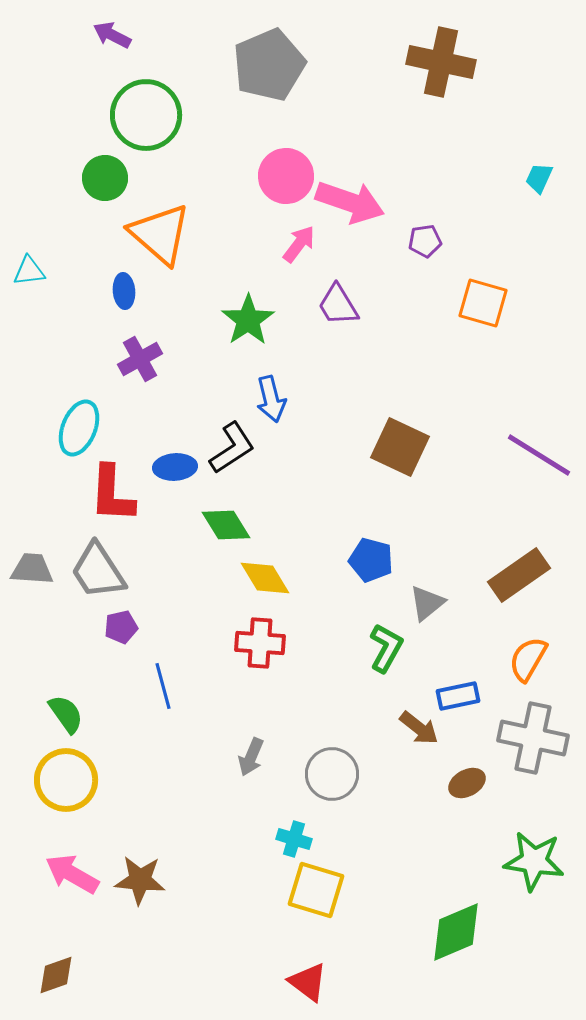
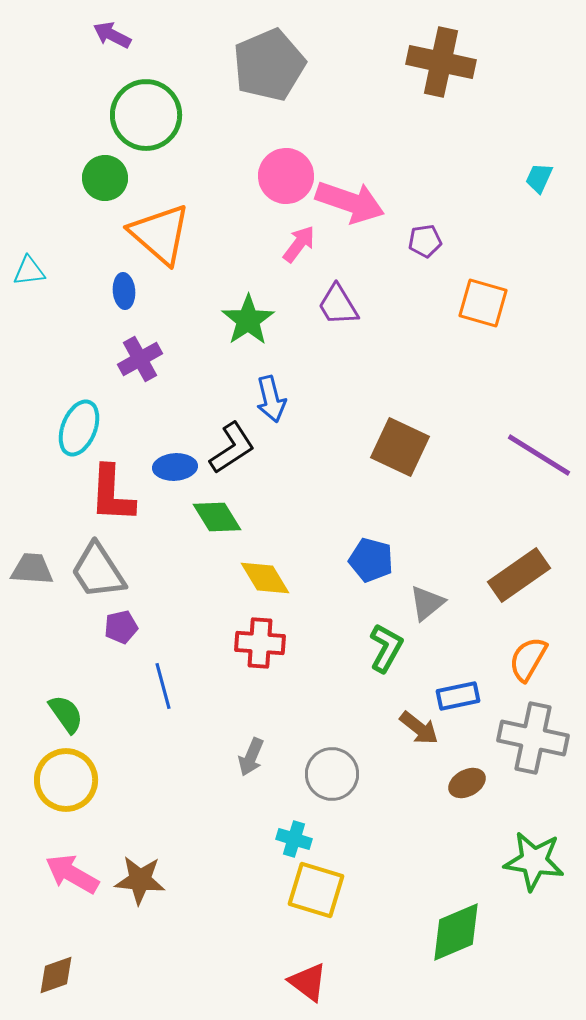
green diamond at (226, 525): moved 9 px left, 8 px up
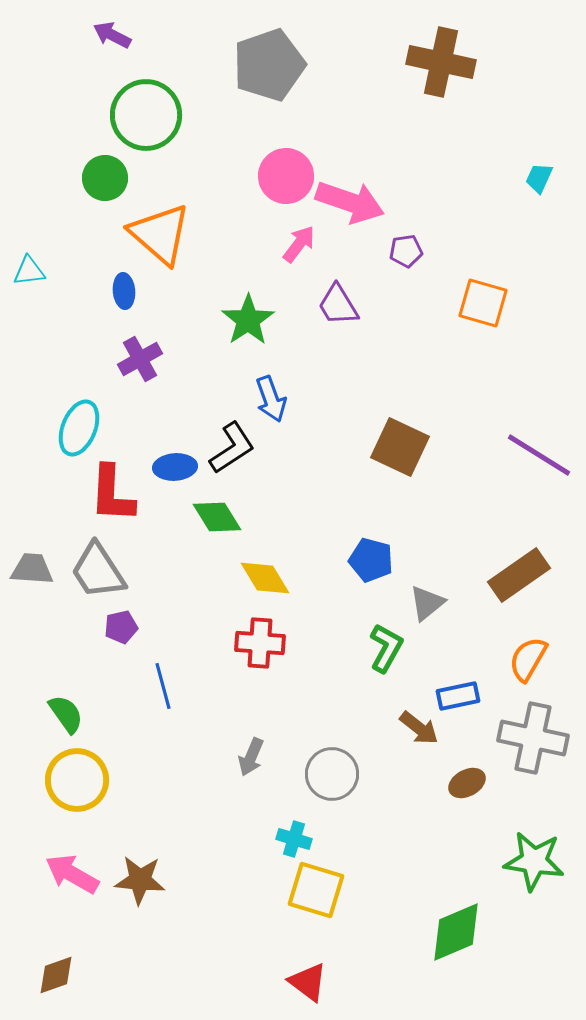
gray pentagon at (269, 65): rotated 4 degrees clockwise
purple pentagon at (425, 241): moved 19 px left, 10 px down
blue arrow at (271, 399): rotated 6 degrees counterclockwise
yellow circle at (66, 780): moved 11 px right
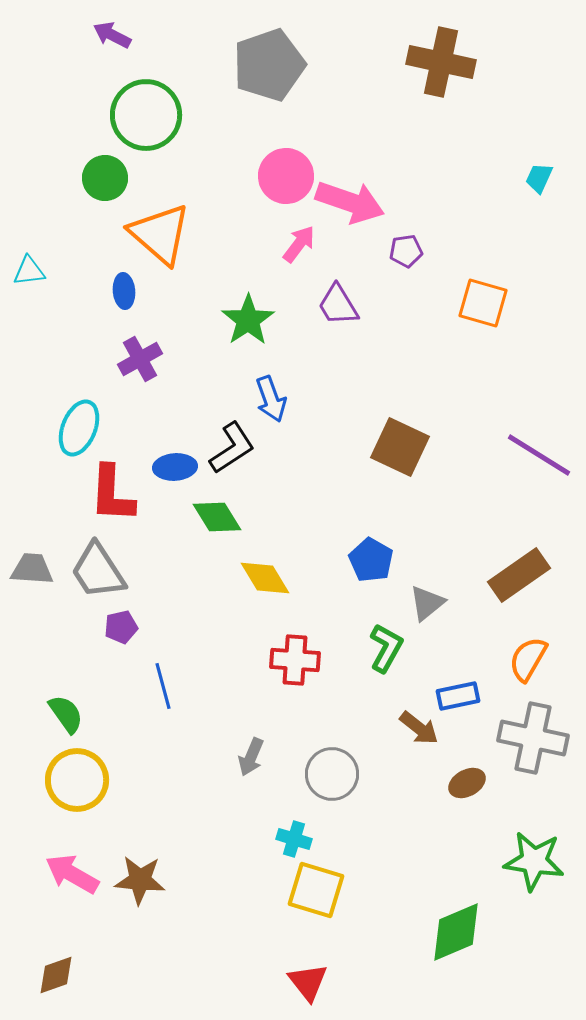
blue pentagon at (371, 560): rotated 15 degrees clockwise
red cross at (260, 643): moved 35 px right, 17 px down
red triangle at (308, 982): rotated 15 degrees clockwise
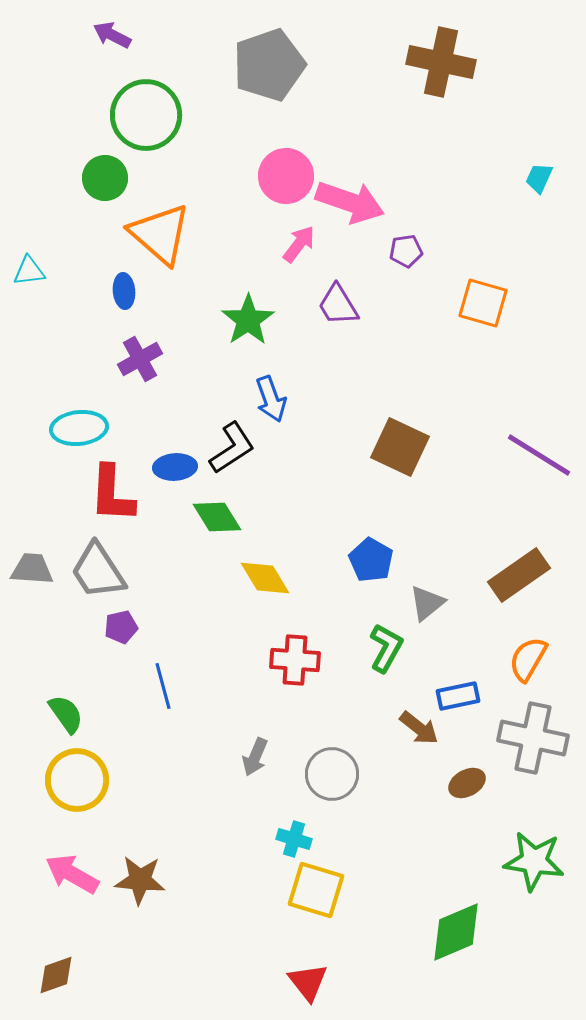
cyan ellipse at (79, 428): rotated 62 degrees clockwise
gray arrow at (251, 757): moved 4 px right
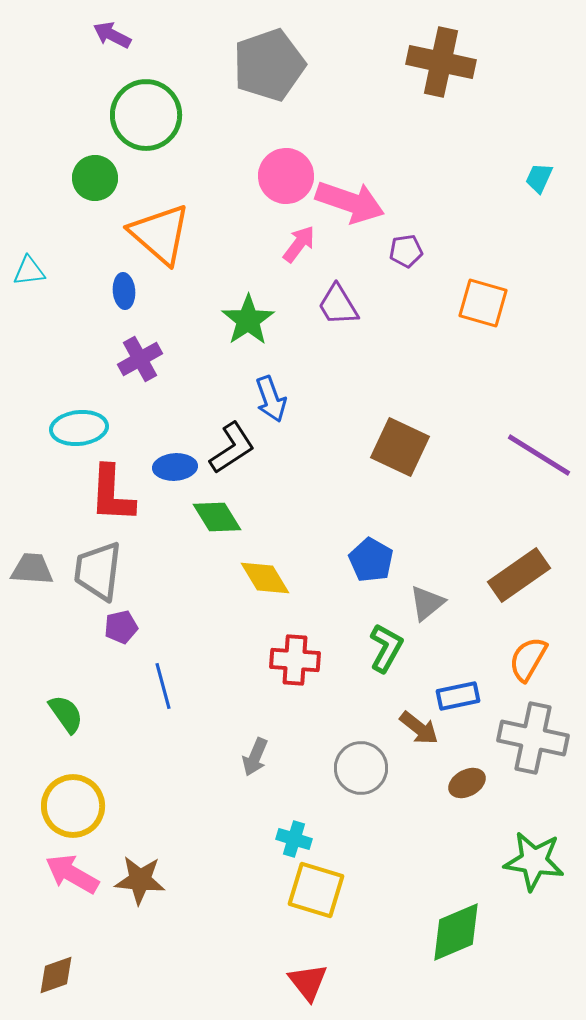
green circle at (105, 178): moved 10 px left
gray trapezoid at (98, 571): rotated 40 degrees clockwise
gray circle at (332, 774): moved 29 px right, 6 px up
yellow circle at (77, 780): moved 4 px left, 26 px down
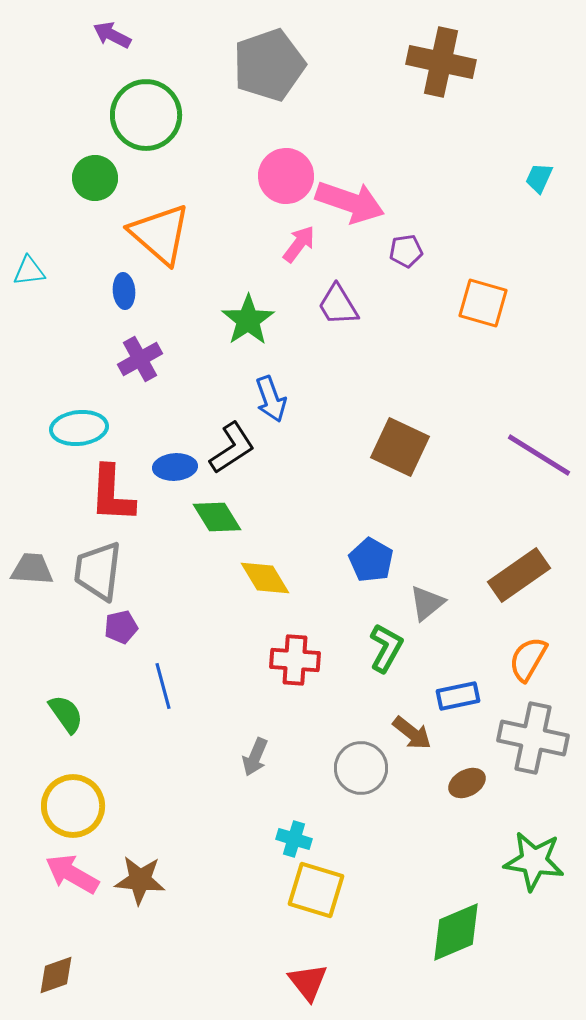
brown arrow at (419, 728): moved 7 px left, 5 px down
